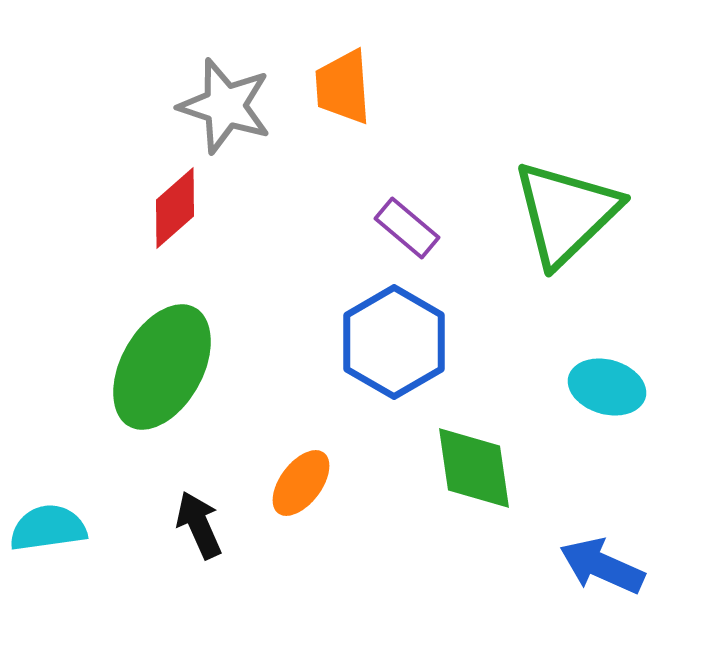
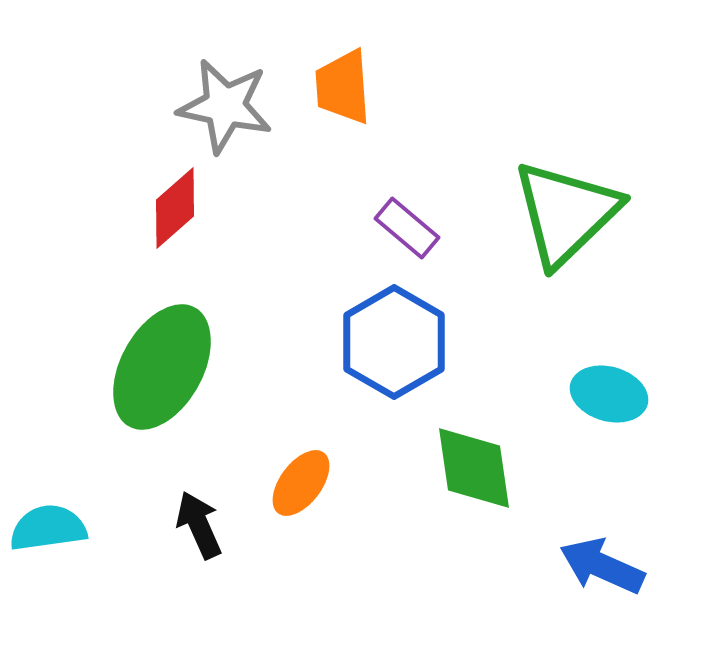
gray star: rotated 6 degrees counterclockwise
cyan ellipse: moved 2 px right, 7 px down
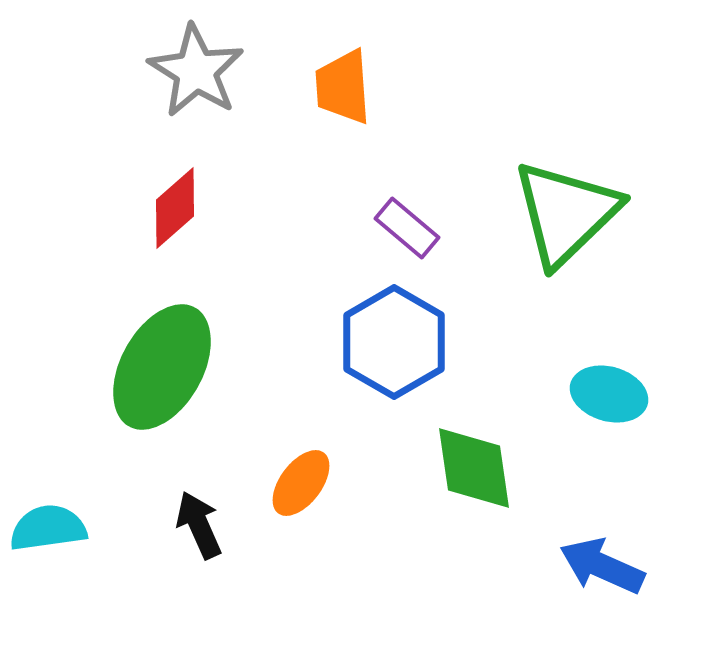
gray star: moved 29 px left, 35 px up; rotated 20 degrees clockwise
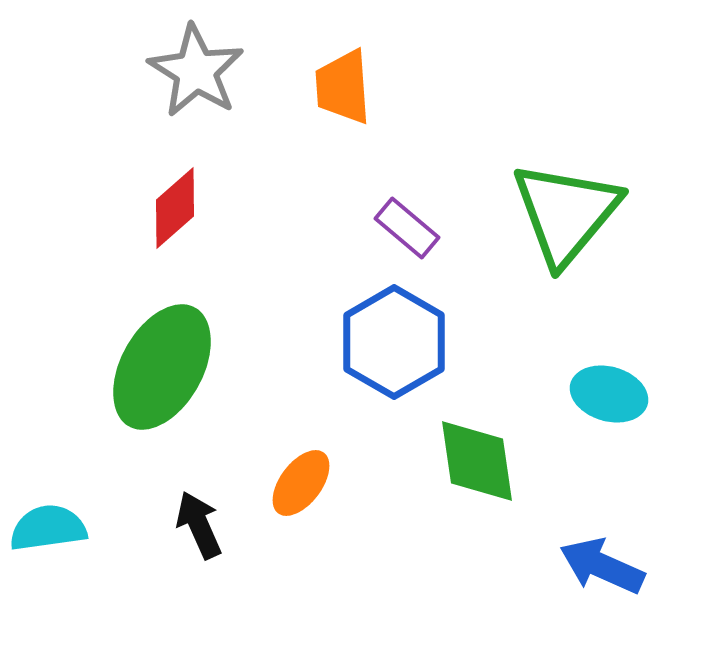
green triangle: rotated 6 degrees counterclockwise
green diamond: moved 3 px right, 7 px up
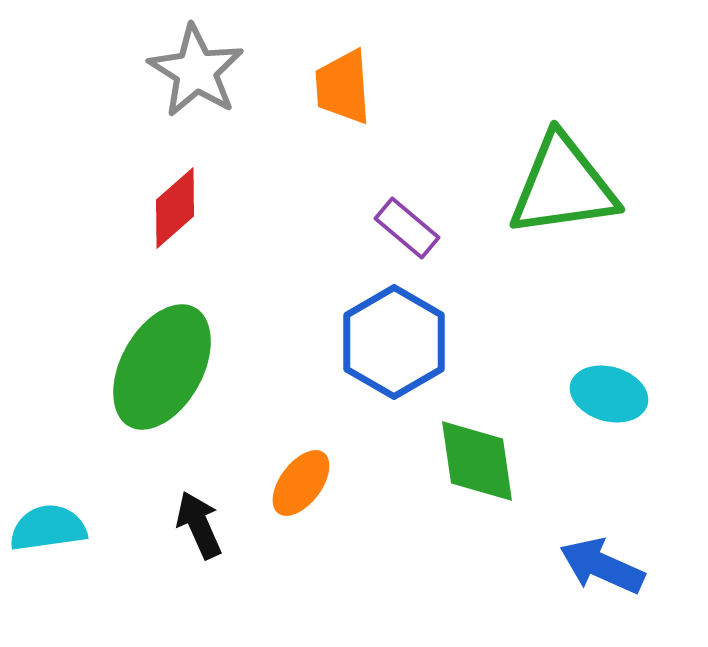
green triangle: moved 3 px left, 27 px up; rotated 42 degrees clockwise
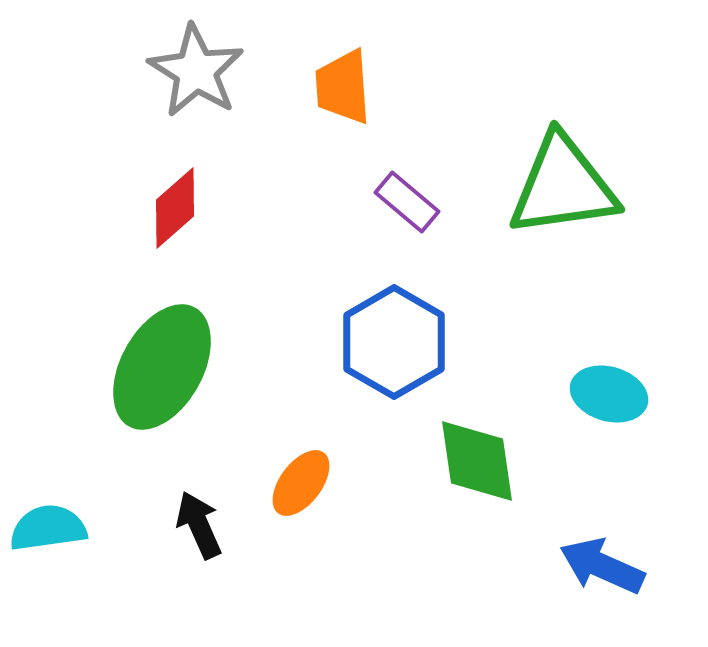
purple rectangle: moved 26 px up
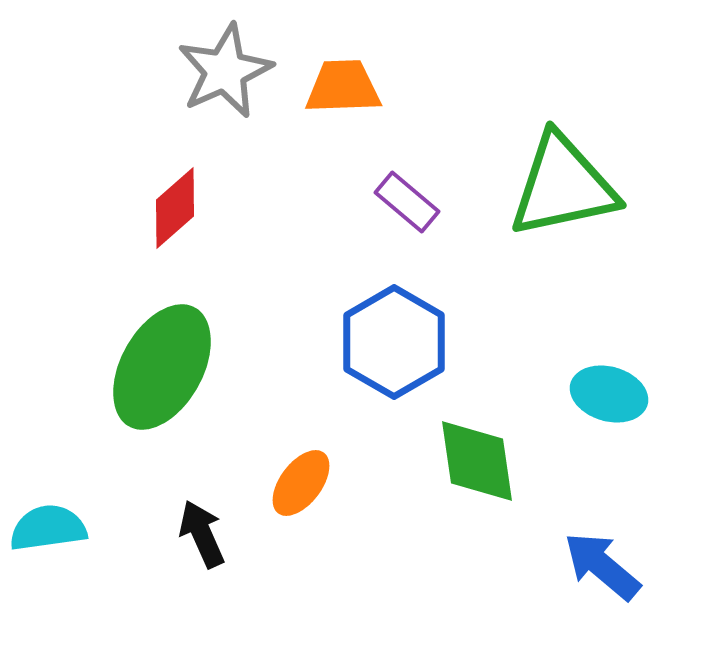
gray star: moved 29 px right; rotated 16 degrees clockwise
orange trapezoid: rotated 92 degrees clockwise
green triangle: rotated 4 degrees counterclockwise
black arrow: moved 3 px right, 9 px down
blue arrow: rotated 16 degrees clockwise
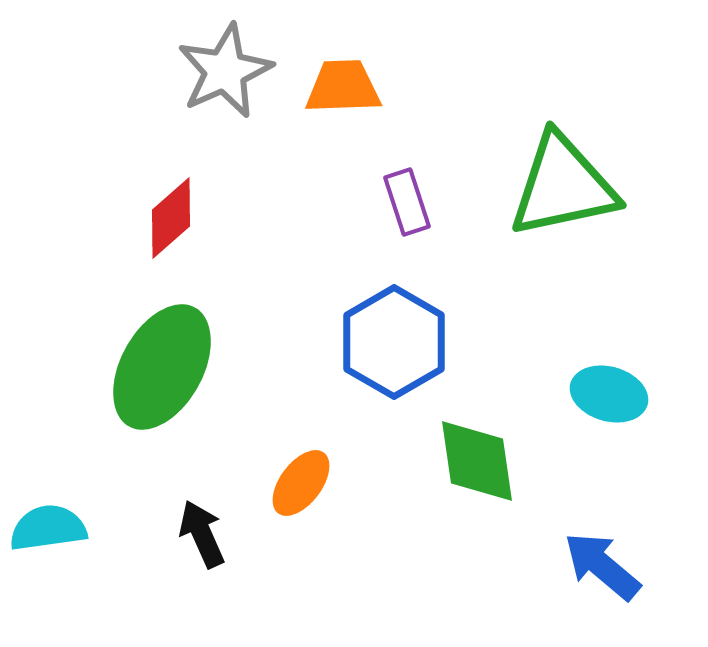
purple rectangle: rotated 32 degrees clockwise
red diamond: moved 4 px left, 10 px down
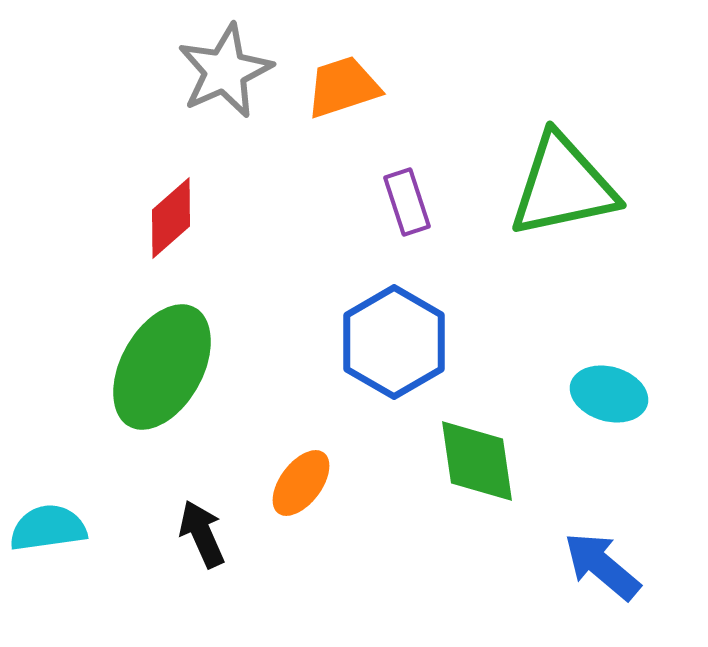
orange trapezoid: rotated 16 degrees counterclockwise
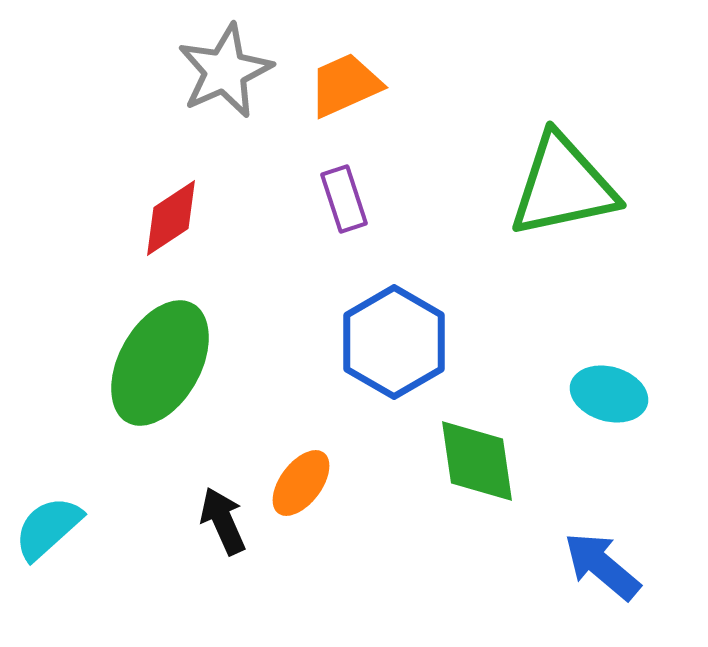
orange trapezoid: moved 2 px right, 2 px up; rotated 6 degrees counterclockwise
purple rectangle: moved 63 px left, 3 px up
red diamond: rotated 8 degrees clockwise
green ellipse: moved 2 px left, 4 px up
cyan semicircle: rotated 34 degrees counterclockwise
black arrow: moved 21 px right, 13 px up
